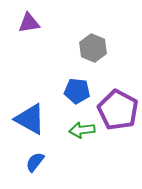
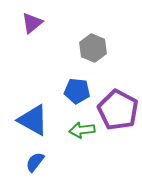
purple triangle: moved 3 px right; rotated 30 degrees counterclockwise
blue triangle: moved 3 px right, 1 px down
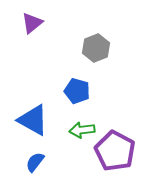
gray hexagon: moved 3 px right; rotated 16 degrees clockwise
blue pentagon: rotated 10 degrees clockwise
purple pentagon: moved 3 px left, 41 px down
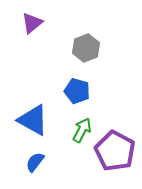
gray hexagon: moved 10 px left
green arrow: rotated 125 degrees clockwise
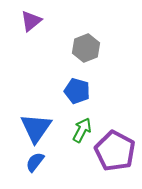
purple triangle: moved 1 px left, 2 px up
blue triangle: moved 3 px right, 8 px down; rotated 36 degrees clockwise
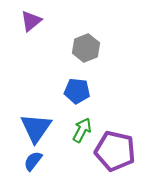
blue pentagon: rotated 10 degrees counterclockwise
purple pentagon: rotated 15 degrees counterclockwise
blue semicircle: moved 2 px left, 1 px up
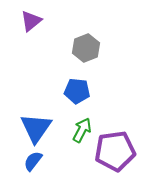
purple pentagon: rotated 21 degrees counterclockwise
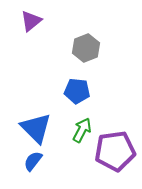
blue triangle: rotated 20 degrees counterclockwise
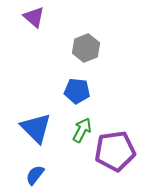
purple triangle: moved 3 px right, 4 px up; rotated 40 degrees counterclockwise
blue semicircle: moved 2 px right, 14 px down
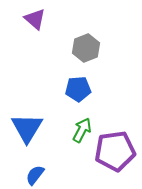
purple triangle: moved 1 px right, 2 px down
blue pentagon: moved 1 px right, 2 px up; rotated 10 degrees counterclockwise
blue triangle: moved 9 px left; rotated 16 degrees clockwise
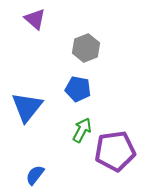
blue pentagon: rotated 15 degrees clockwise
blue triangle: moved 21 px up; rotated 8 degrees clockwise
